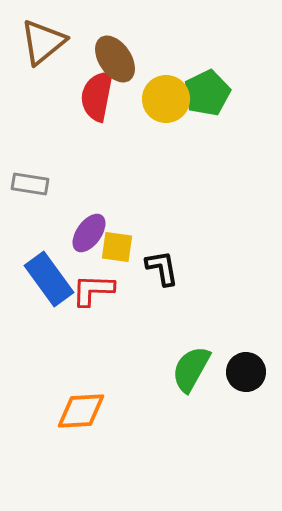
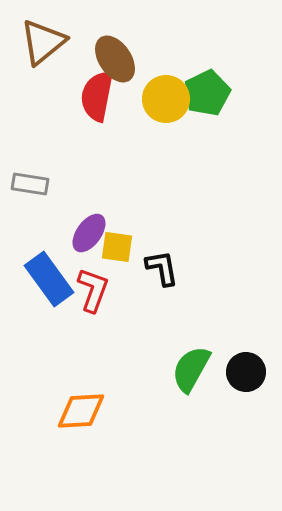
red L-shape: rotated 108 degrees clockwise
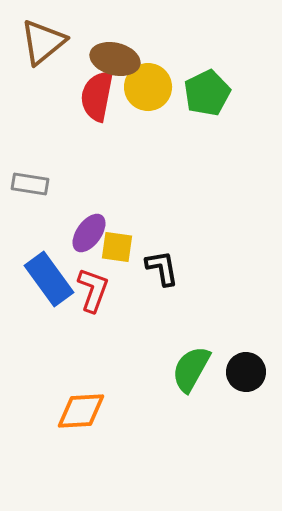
brown ellipse: rotated 42 degrees counterclockwise
yellow circle: moved 18 px left, 12 px up
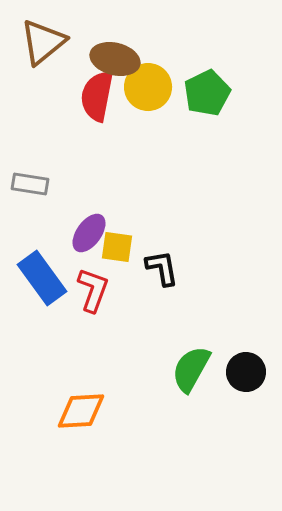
blue rectangle: moved 7 px left, 1 px up
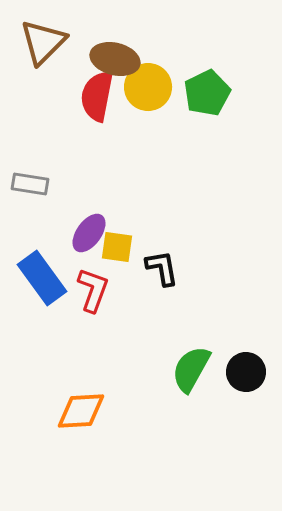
brown triangle: rotated 6 degrees counterclockwise
